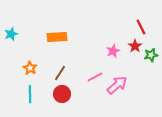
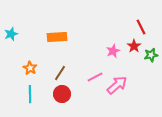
red star: moved 1 px left
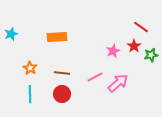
red line: rotated 28 degrees counterclockwise
brown line: moved 2 px right; rotated 63 degrees clockwise
pink arrow: moved 1 px right, 2 px up
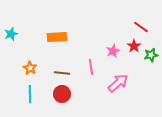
pink line: moved 4 px left, 10 px up; rotated 70 degrees counterclockwise
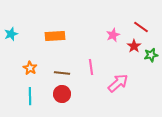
orange rectangle: moved 2 px left, 1 px up
pink star: moved 16 px up
cyan line: moved 2 px down
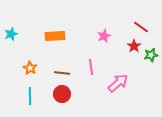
pink star: moved 9 px left, 1 px down
